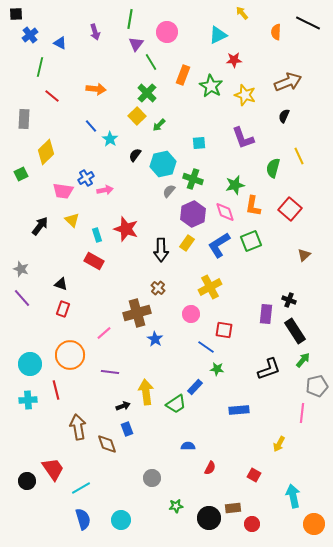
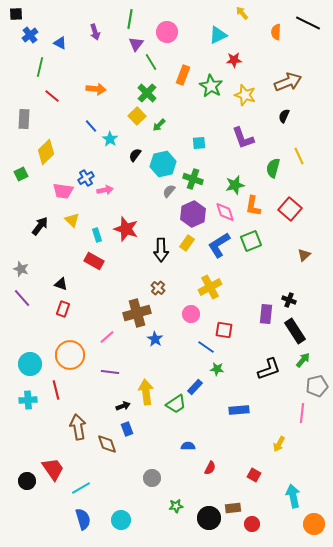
pink line at (104, 333): moved 3 px right, 4 px down
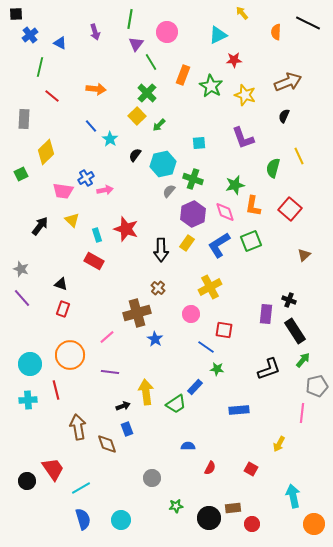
red square at (254, 475): moved 3 px left, 6 px up
